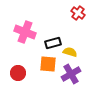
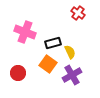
yellow semicircle: rotated 48 degrees clockwise
orange square: rotated 30 degrees clockwise
purple cross: moved 1 px right, 1 px down
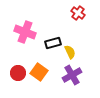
orange square: moved 9 px left, 8 px down
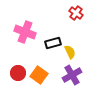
red cross: moved 2 px left
orange square: moved 3 px down
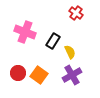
black rectangle: moved 2 px up; rotated 42 degrees counterclockwise
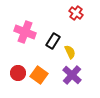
purple cross: rotated 18 degrees counterclockwise
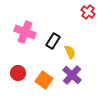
red cross: moved 12 px right, 1 px up
orange square: moved 5 px right, 5 px down
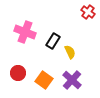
purple cross: moved 5 px down
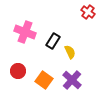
red circle: moved 2 px up
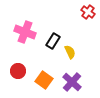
purple cross: moved 2 px down
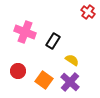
yellow semicircle: moved 2 px right, 8 px down; rotated 32 degrees counterclockwise
purple cross: moved 2 px left
